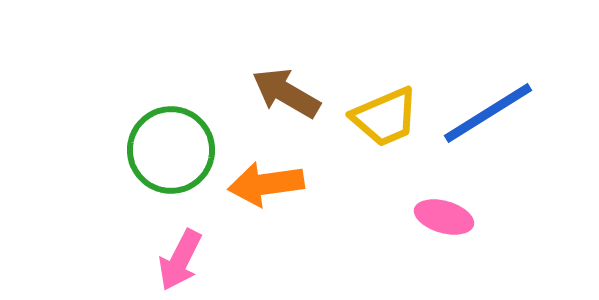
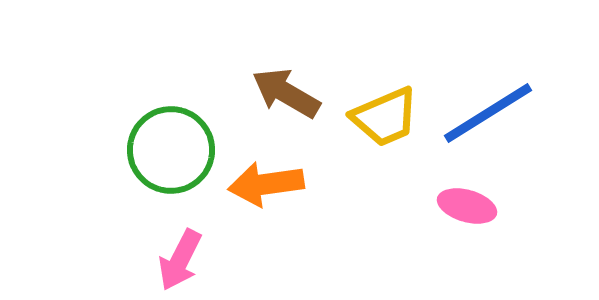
pink ellipse: moved 23 px right, 11 px up
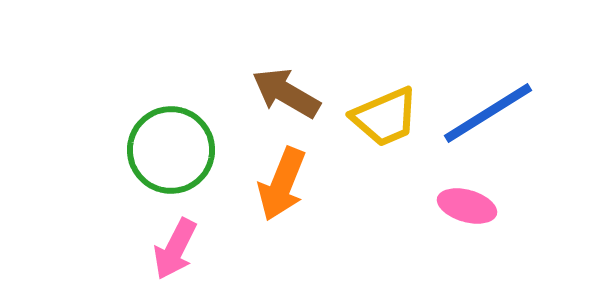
orange arrow: moved 16 px right; rotated 60 degrees counterclockwise
pink arrow: moved 5 px left, 11 px up
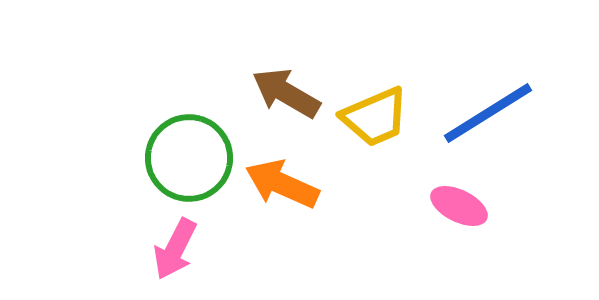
yellow trapezoid: moved 10 px left
green circle: moved 18 px right, 8 px down
orange arrow: rotated 92 degrees clockwise
pink ellipse: moved 8 px left; rotated 10 degrees clockwise
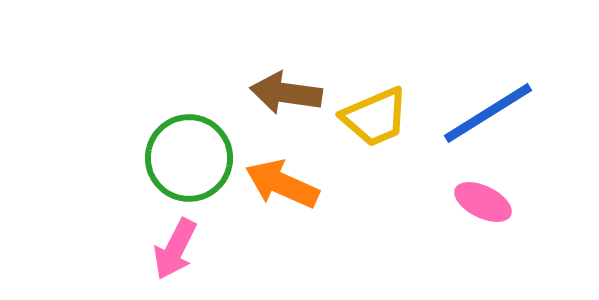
brown arrow: rotated 22 degrees counterclockwise
pink ellipse: moved 24 px right, 4 px up
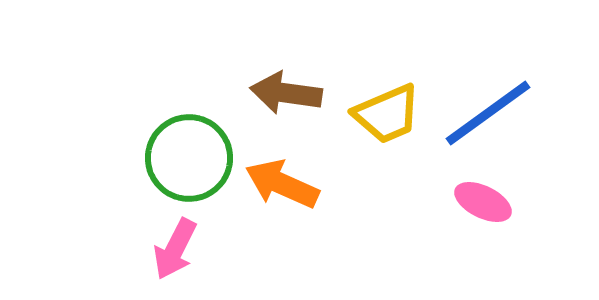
blue line: rotated 4 degrees counterclockwise
yellow trapezoid: moved 12 px right, 3 px up
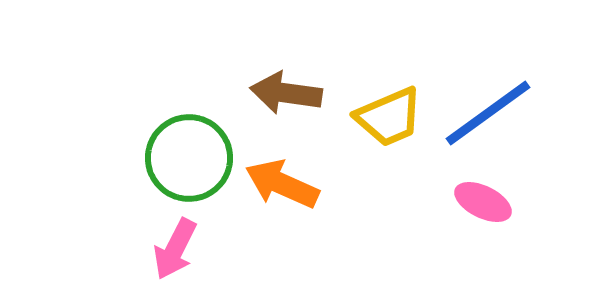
yellow trapezoid: moved 2 px right, 3 px down
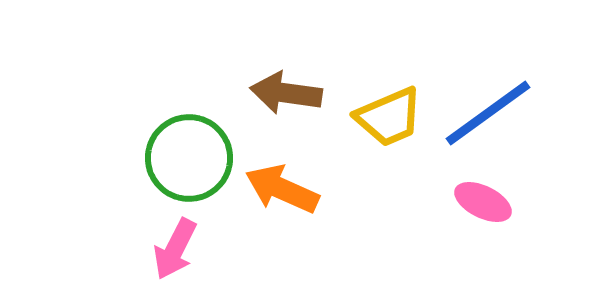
orange arrow: moved 5 px down
